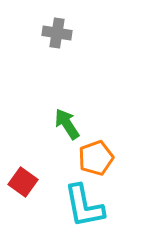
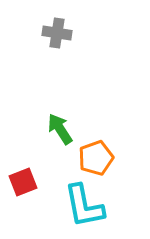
green arrow: moved 7 px left, 5 px down
red square: rotated 32 degrees clockwise
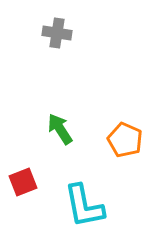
orange pentagon: moved 29 px right, 18 px up; rotated 28 degrees counterclockwise
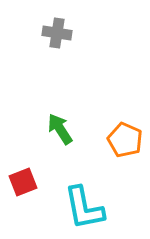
cyan L-shape: moved 2 px down
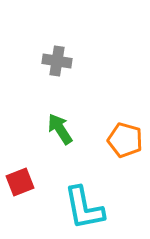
gray cross: moved 28 px down
orange pentagon: rotated 8 degrees counterclockwise
red square: moved 3 px left
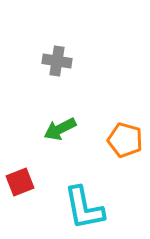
green arrow: rotated 84 degrees counterclockwise
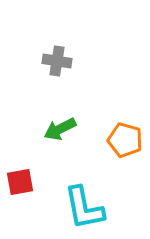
red square: rotated 12 degrees clockwise
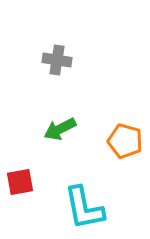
gray cross: moved 1 px up
orange pentagon: moved 1 px down
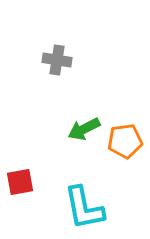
green arrow: moved 24 px right
orange pentagon: rotated 24 degrees counterclockwise
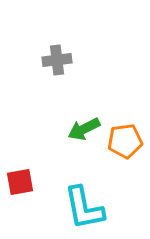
gray cross: rotated 16 degrees counterclockwise
